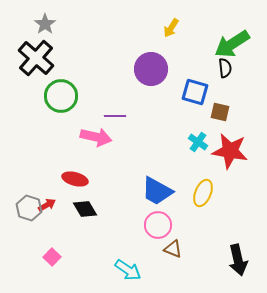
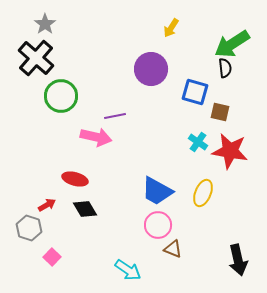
purple line: rotated 10 degrees counterclockwise
gray hexagon: moved 20 px down
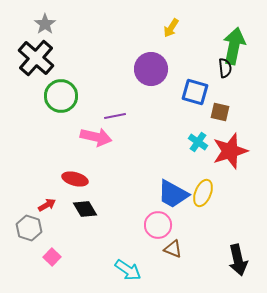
green arrow: moved 2 px right, 2 px down; rotated 135 degrees clockwise
red star: rotated 27 degrees counterclockwise
blue trapezoid: moved 16 px right, 3 px down
